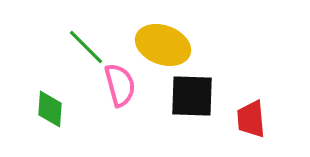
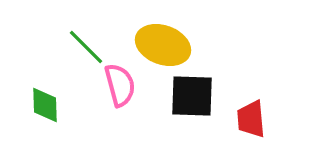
green diamond: moved 5 px left, 4 px up; rotated 6 degrees counterclockwise
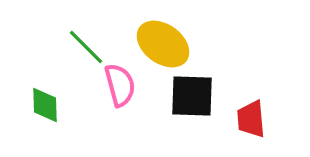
yellow ellipse: moved 1 px up; rotated 16 degrees clockwise
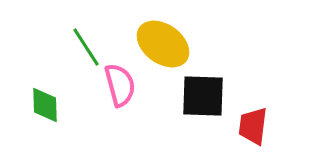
green line: rotated 12 degrees clockwise
black square: moved 11 px right
red trapezoid: moved 2 px right, 7 px down; rotated 12 degrees clockwise
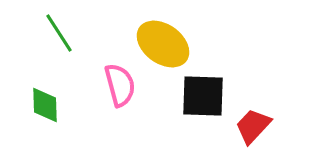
green line: moved 27 px left, 14 px up
red trapezoid: rotated 36 degrees clockwise
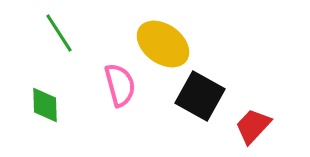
black square: moved 3 px left; rotated 27 degrees clockwise
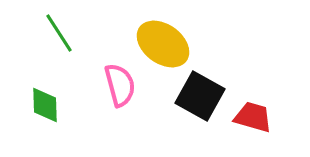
red trapezoid: moved 9 px up; rotated 63 degrees clockwise
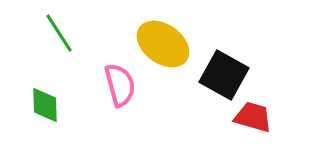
black square: moved 24 px right, 21 px up
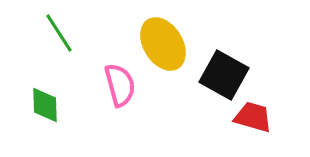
yellow ellipse: rotated 22 degrees clockwise
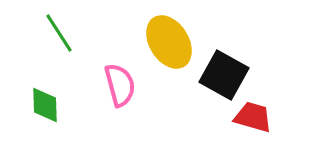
yellow ellipse: moved 6 px right, 2 px up
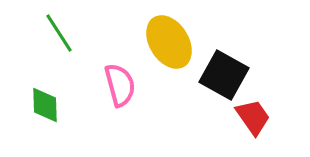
red trapezoid: rotated 39 degrees clockwise
